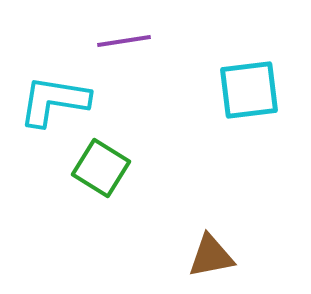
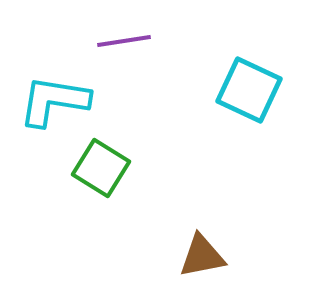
cyan square: rotated 32 degrees clockwise
brown triangle: moved 9 px left
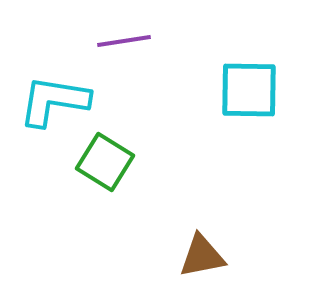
cyan square: rotated 24 degrees counterclockwise
green square: moved 4 px right, 6 px up
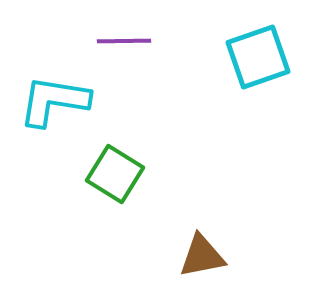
purple line: rotated 8 degrees clockwise
cyan square: moved 9 px right, 33 px up; rotated 20 degrees counterclockwise
green square: moved 10 px right, 12 px down
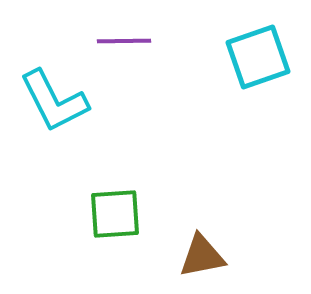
cyan L-shape: rotated 126 degrees counterclockwise
green square: moved 40 px down; rotated 36 degrees counterclockwise
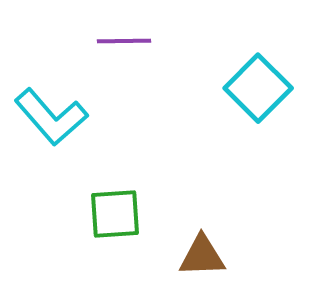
cyan square: moved 31 px down; rotated 26 degrees counterclockwise
cyan L-shape: moved 3 px left, 16 px down; rotated 14 degrees counterclockwise
brown triangle: rotated 9 degrees clockwise
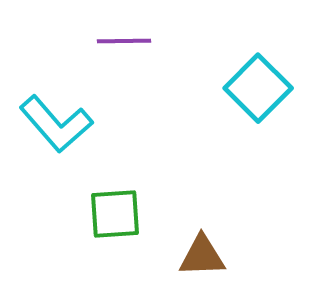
cyan L-shape: moved 5 px right, 7 px down
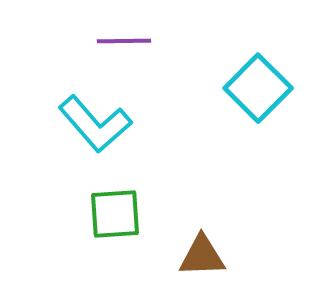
cyan L-shape: moved 39 px right
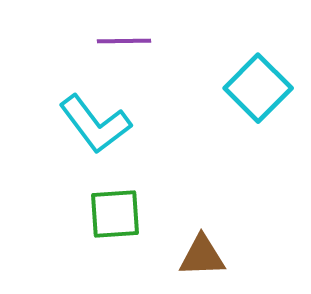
cyan L-shape: rotated 4 degrees clockwise
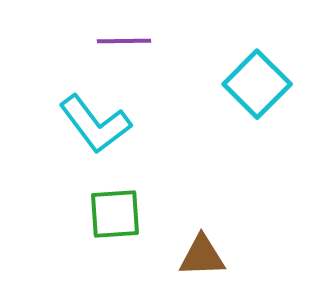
cyan square: moved 1 px left, 4 px up
